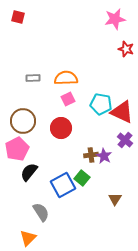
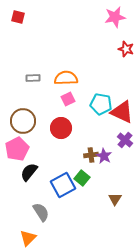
pink star: moved 2 px up
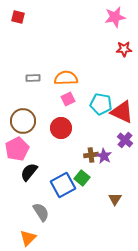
red star: moved 2 px left; rotated 21 degrees counterclockwise
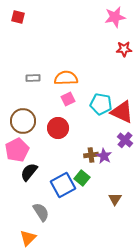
red circle: moved 3 px left
pink pentagon: moved 1 px down
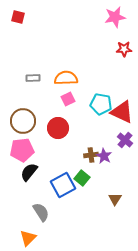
pink pentagon: moved 5 px right; rotated 20 degrees clockwise
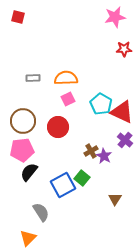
cyan pentagon: rotated 20 degrees clockwise
red circle: moved 1 px up
brown cross: moved 4 px up; rotated 24 degrees counterclockwise
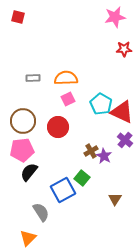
blue square: moved 5 px down
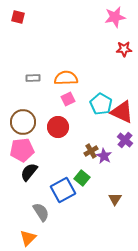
brown circle: moved 1 px down
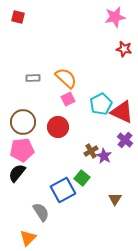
red star: rotated 14 degrees clockwise
orange semicircle: rotated 45 degrees clockwise
cyan pentagon: rotated 15 degrees clockwise
black semicircle: moved 12 px left, 1 px down
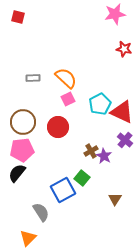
pink star: moved 3 px up
cyan pentagon: moved 1 px left
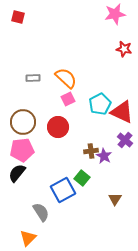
brown cross: rotated 24 degrees clockwise
